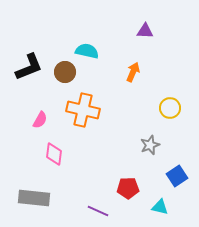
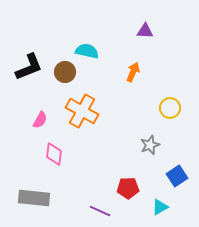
orange cross: moved 1 px left, 1 px down; rotated 16 degrees clockwise
cyan triangle: rotated 42 degrees counterclockwise
purple line: moved 2 px right
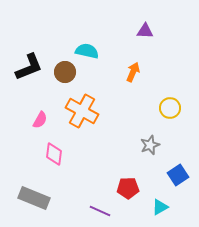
blue square: moved 1 px right, 1 px up
gray rectangle: rotated 16 degrees clockwise
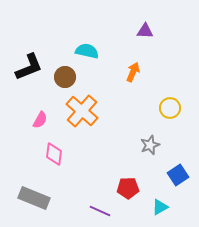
brown circle: moved 5 px down
orange cross: rotated 12 degrees clockwise
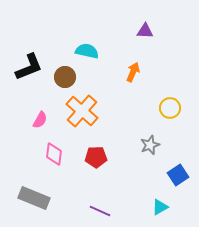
red pentagon: moved 32 px left, 31 px up
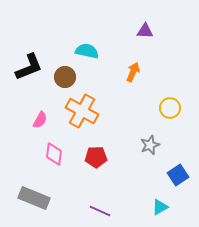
orange cross: rotated 12 degrees counterclockwise
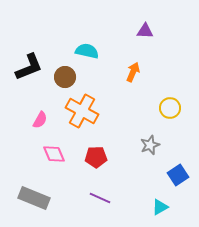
pink diamond: rotated 30 degrees counterclockwise
purple line: moved 13 px up
